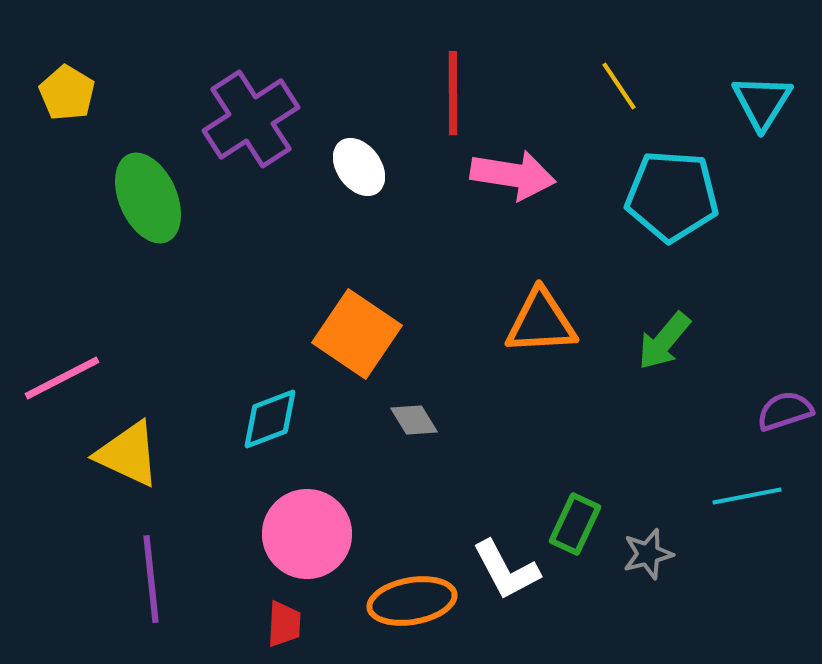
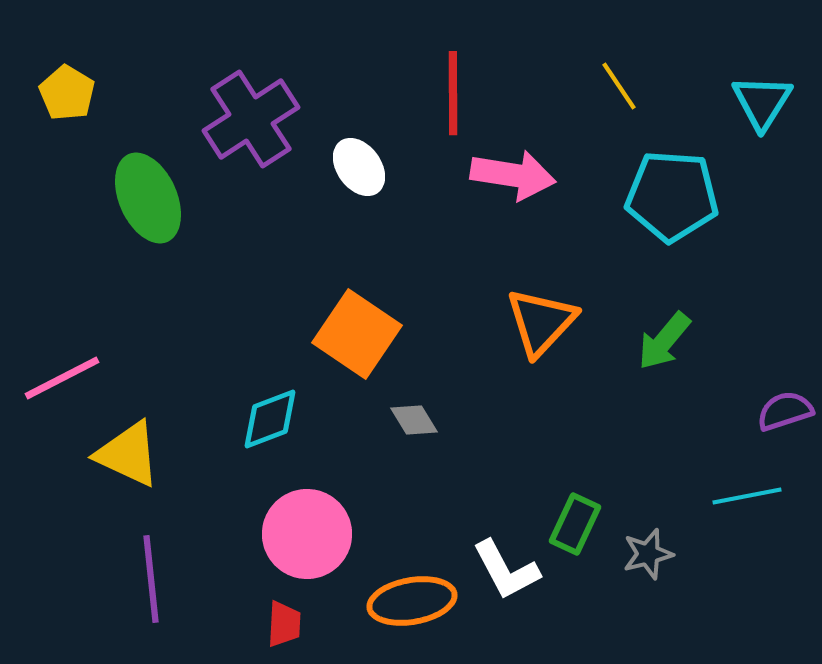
orange triangle: rotated 44 degrees counterclockwise
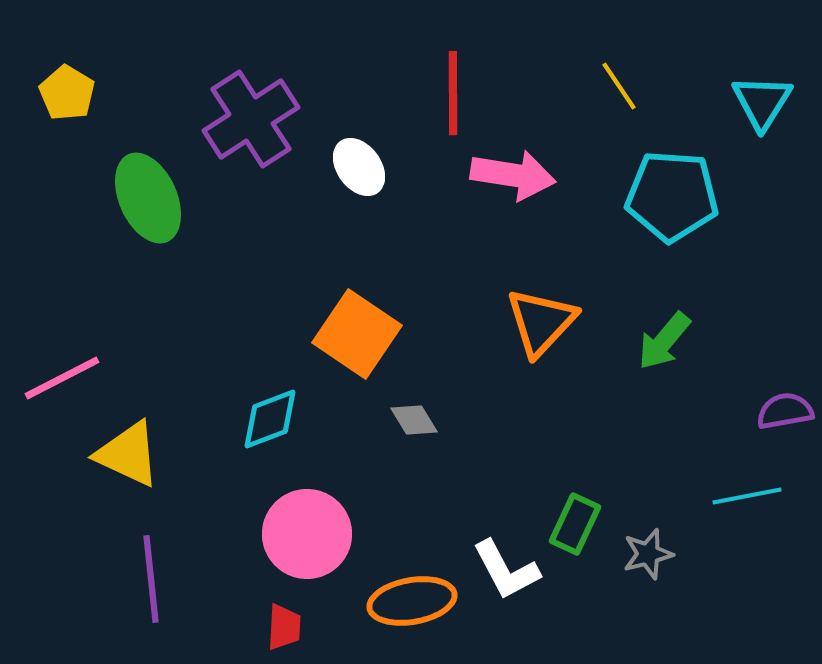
purple semicircle: rotated 8 degrees clockwise
red trapezoid: moved 3 px down
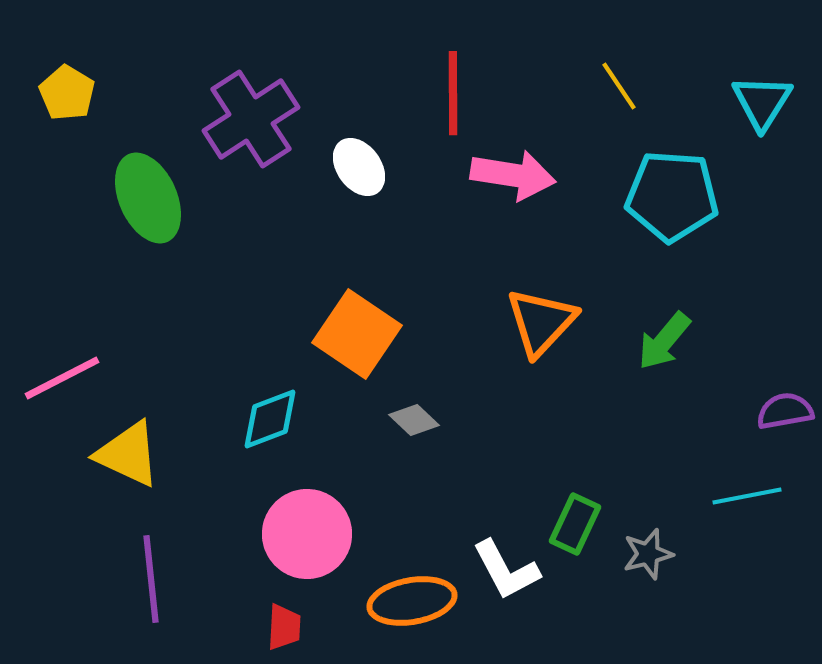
gray diamond: rotated 15 degrees counterclockwise
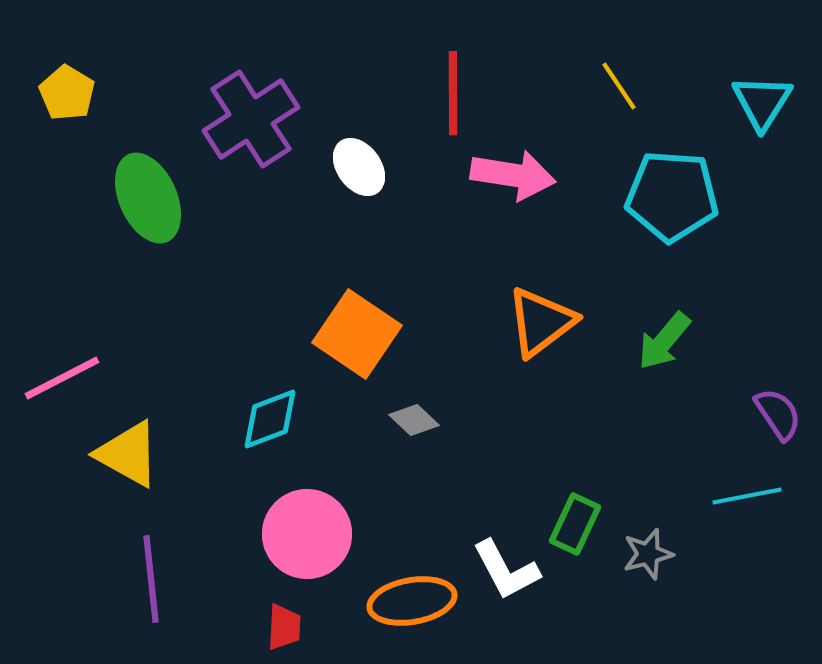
orange triangle: rotated 10 degrees clockwise
purple semicircle: moved 7 px left, 3 px down; rotated 66 degrees clockwise
yellow triangle: rotated 4 degrees clockwise
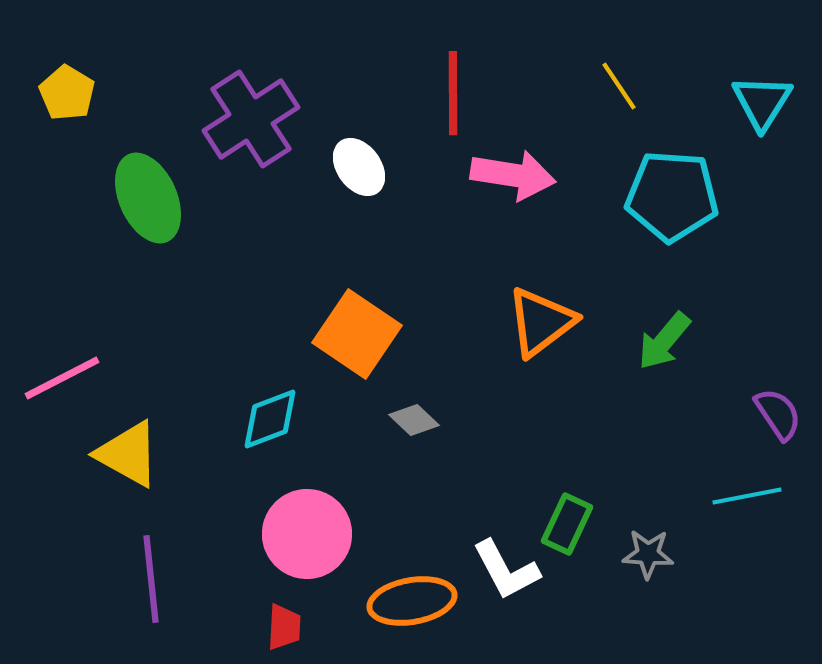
green rectangle: moved 8 px left
gray star: rotated 18 degrees clockwise
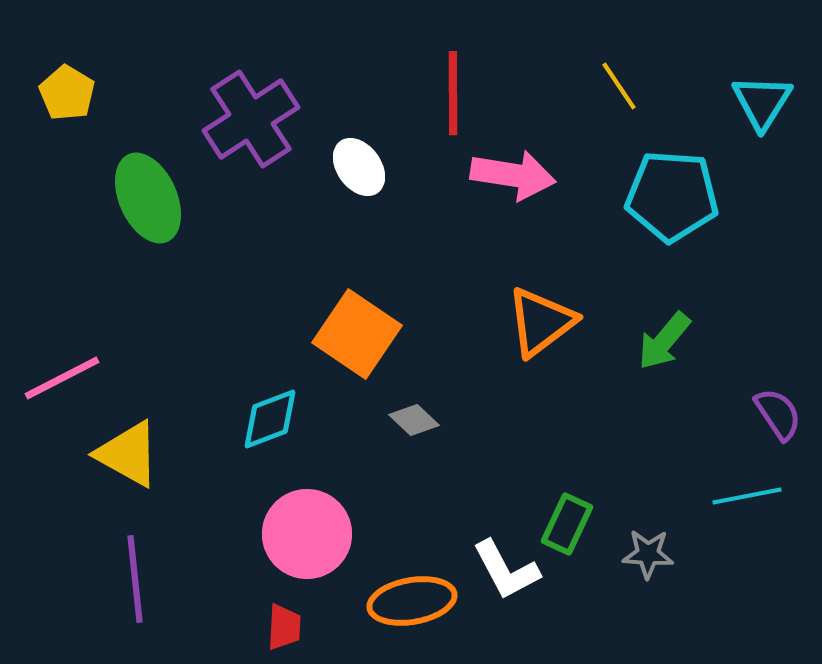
purple line: moved 16 px left
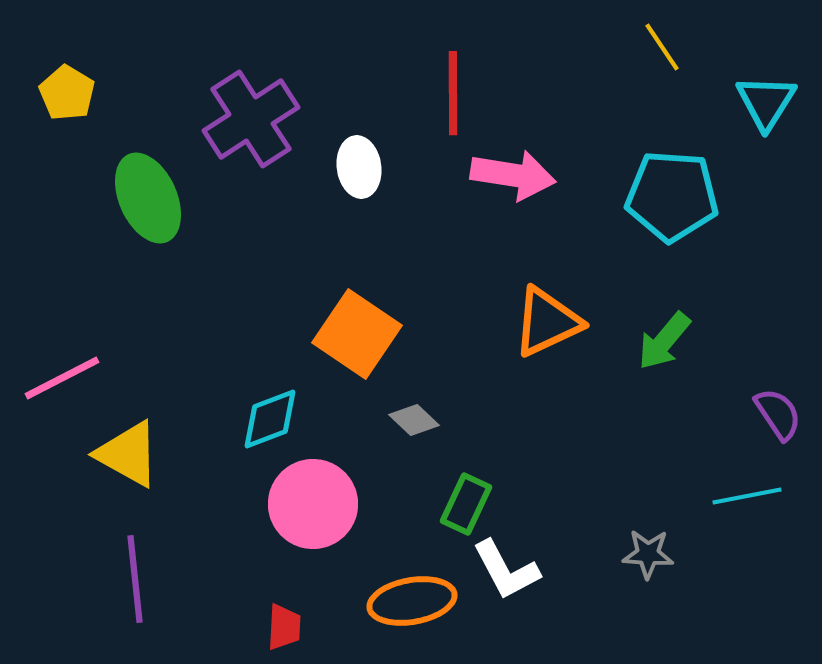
yellow line: moved 43 px right, 39 px up
cyan triangle: moved 4 px right
white ellipse: rotated 28 degrees clockwise
orange triangle: moved 6 px right; rotated 12 degrees clockwise
green rectangle: moved 101 px left, 20 px up
pink circle: moved 6 px right, 30 px up
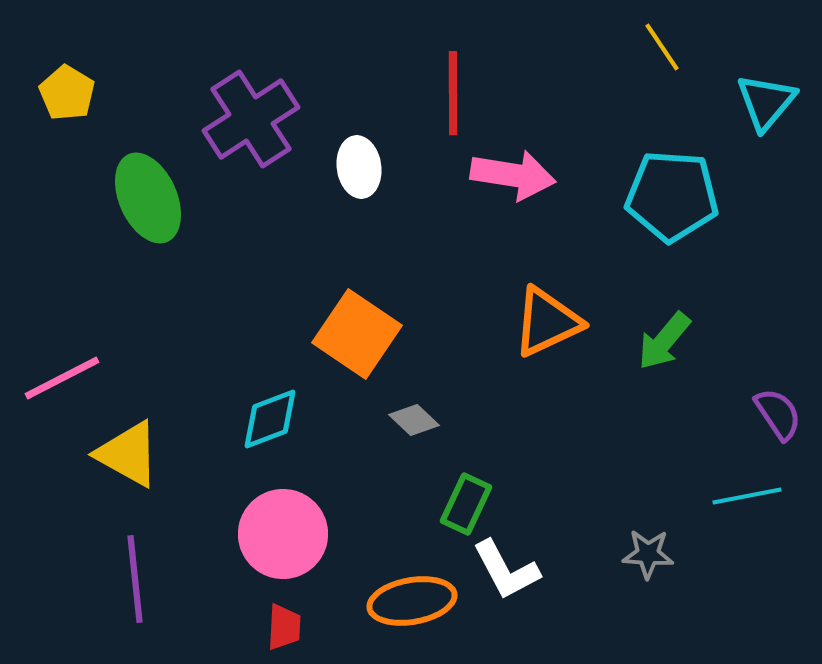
cyan triangle: rotated 8 degrees clockwise
pink circle: moved 30 px left, 30 px down
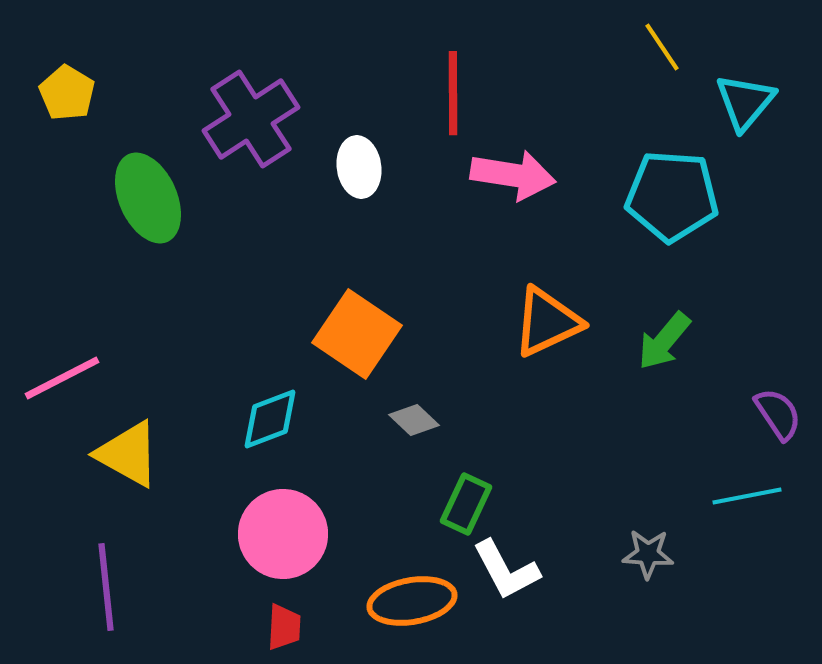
cyan triangle: moved 21 px left
purple line: moved 29 px left, 8 px down
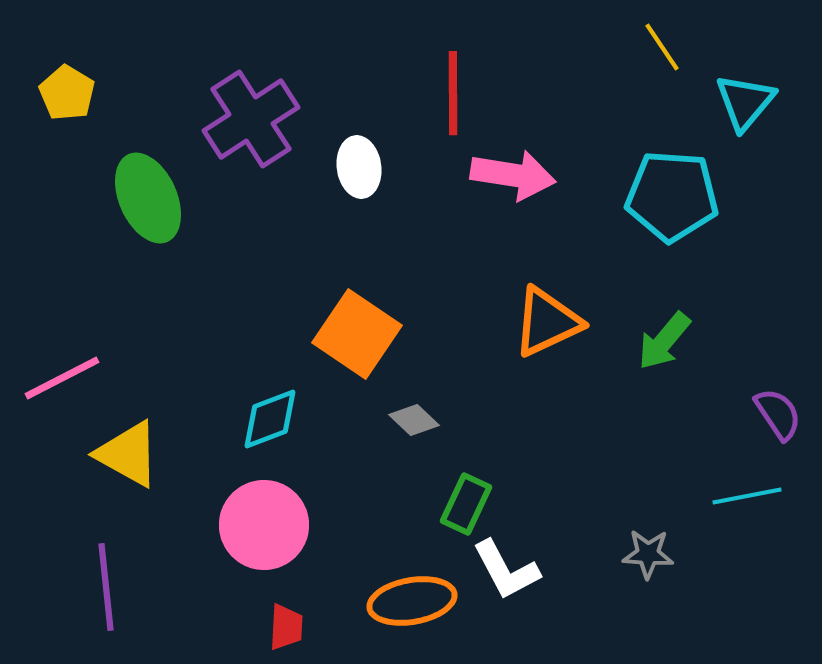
pink circle: moved 19 px left, 9 px up
red trapezoid: moved 2 px right
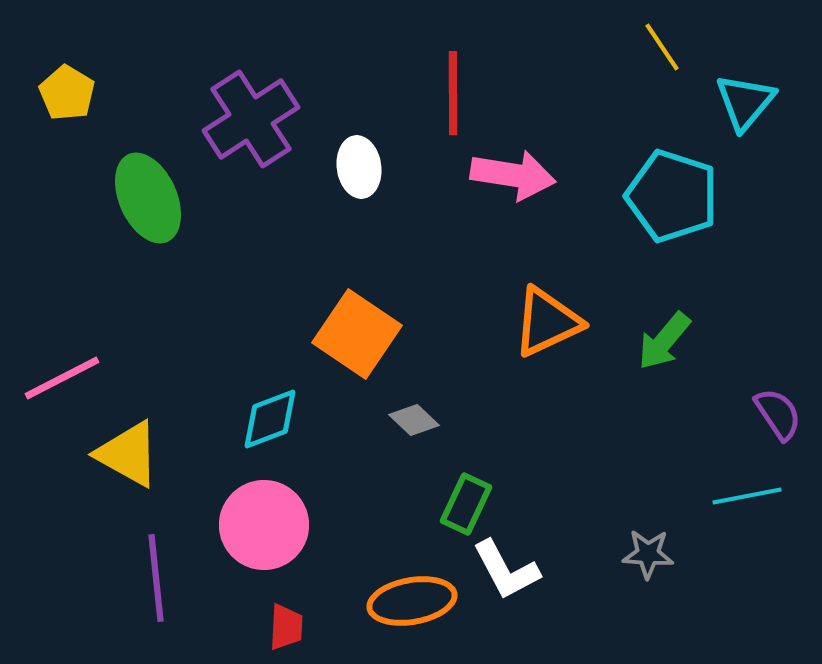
cyan pentagon: rotated 14 degrees clockwise
purple line: moved 50 px right, 9 px up
